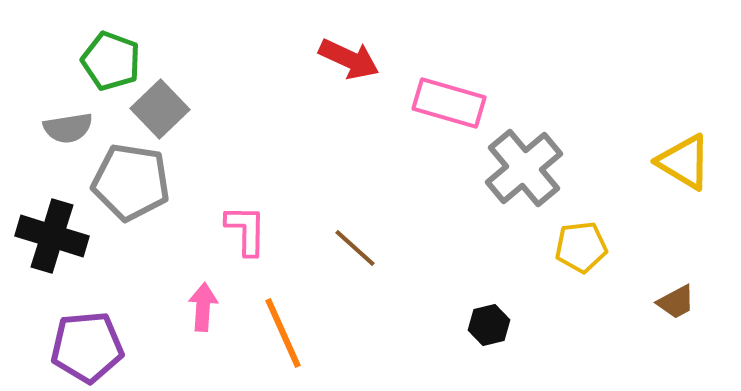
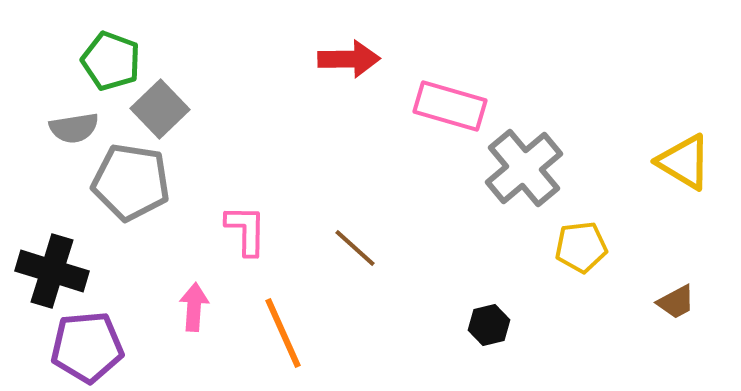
red arrow: rotated 26 degrees counterclockwise
pink rectangle: moved 1 px right, 3 px down
gray semicircle: moved 6 px right
black cross: moved 35 px down
pink arrow: moved 9 px left
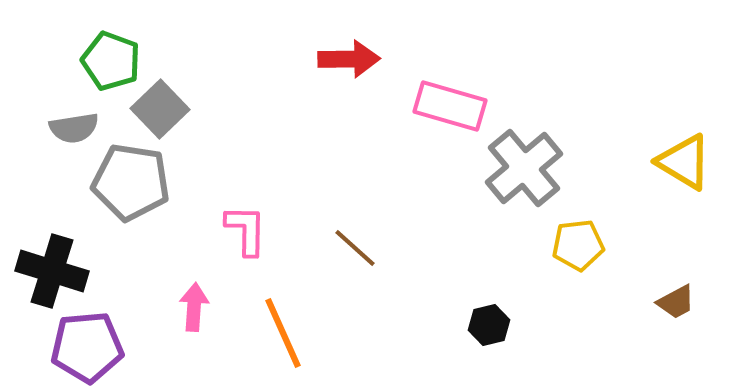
yellow pentagon: moved 3 px left, 2 px up
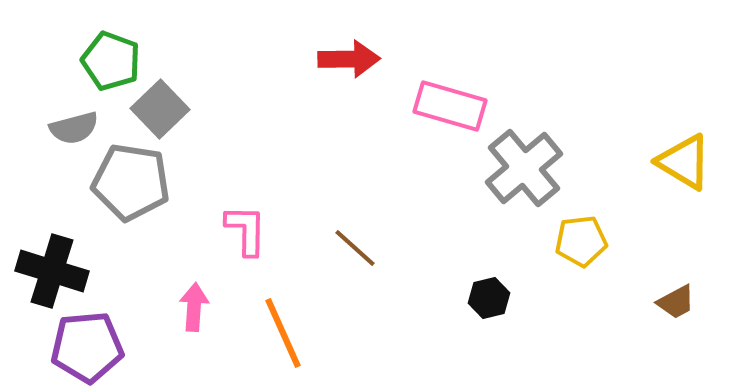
gray semicircle: rotated 6 degrees counterclockwise
yellow pentagon: moved 3 px right, 4 px up
black hexagon: moved 27 px up
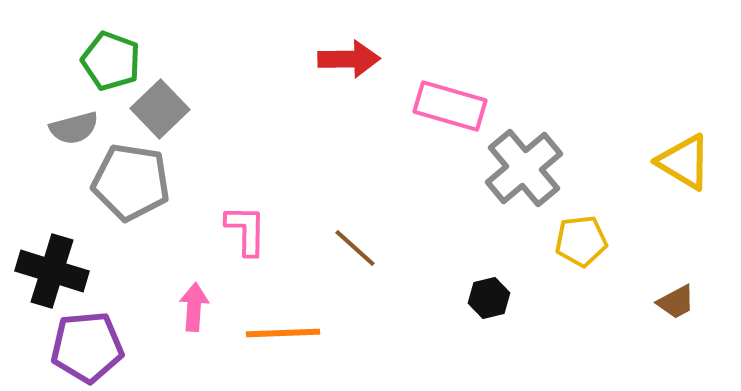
orange line: rotated 68 degrees counterclockwise
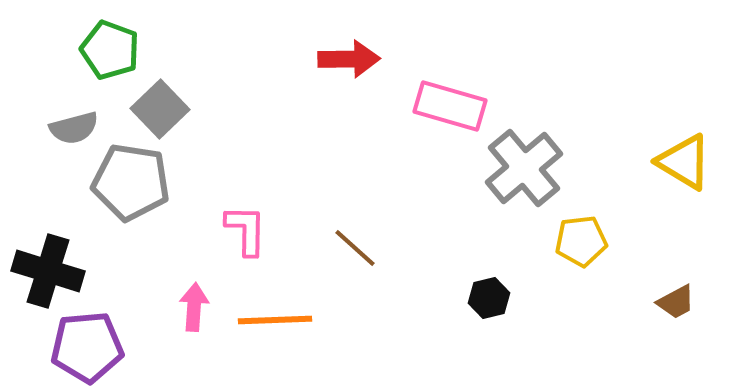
green pentagon: moved 1 px left, 11 px up
black cross: moved 4 px left
orange line: moved 8 px left, 13 px up
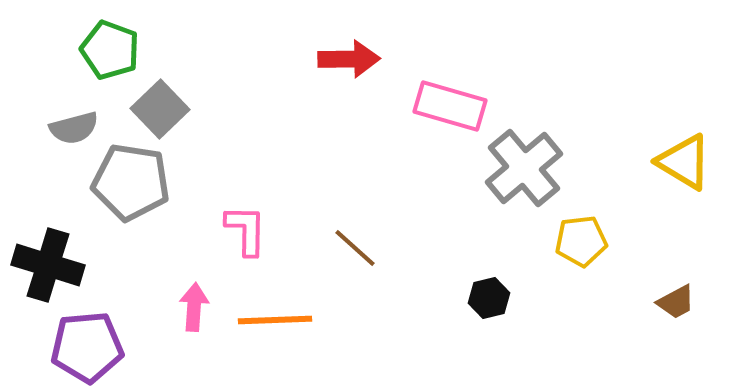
black cross: moved 6 px up
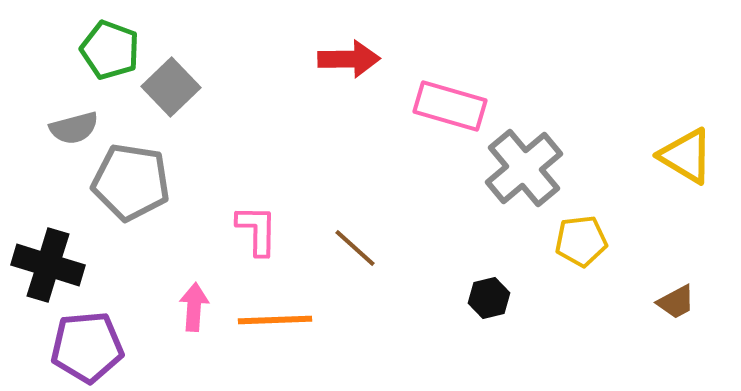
gray square: moved 11 px right, 22 px up
yellow triangle: moved 2 px right, 6 px up
pink L-shape: moved 11 px right
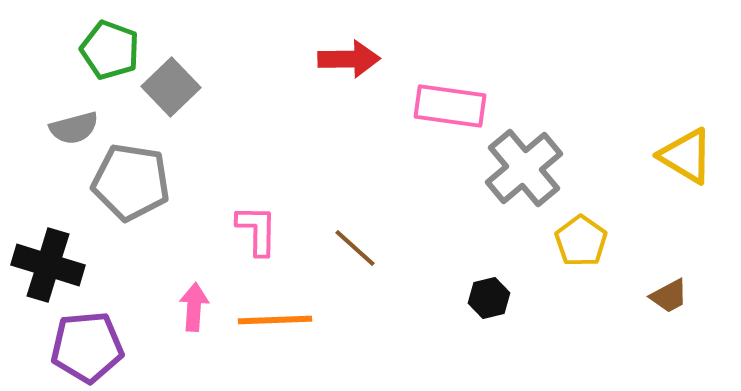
pink rectangle: rotated 8 degrees counterclockwise
yellow pentagon: rotated 30 degrees counterclockwise
brown trapezoid: moved 7 px left, 6 px up
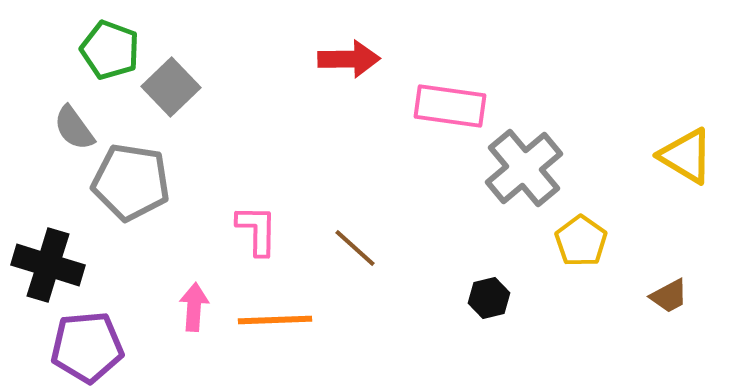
gray semicircle: rotated 69 degrees clockwise
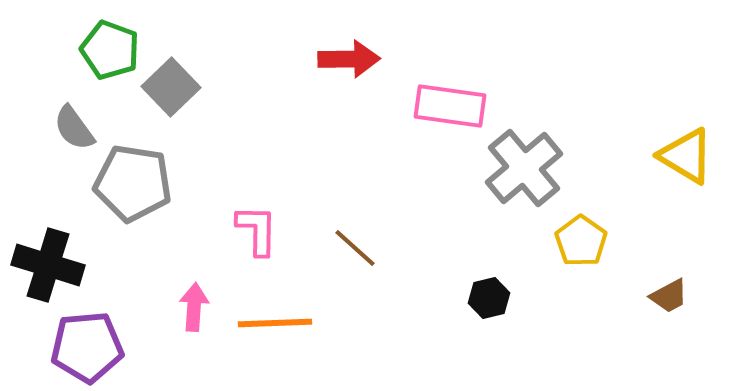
gray pentagon: moved 2 px right, 1 px down
orange line: moved 3 px down
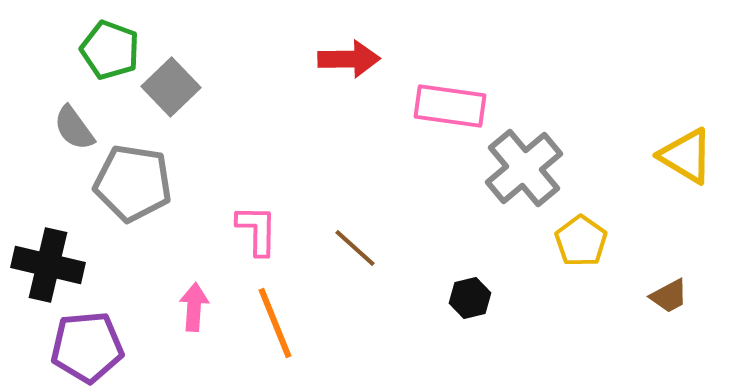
black cross: rotated 4 degrees counterclockwise
black hexagon: moved 19 px left
orange line: rotated 70 degrees clockwise
